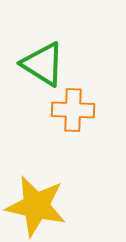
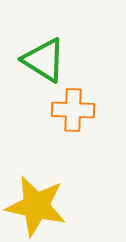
green triangle: moved 1 px right, 4 px up
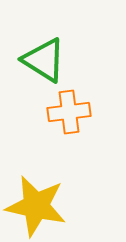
orange cross: moved 4 px left, 2 px down; rotated 9 degrees counterclockwise
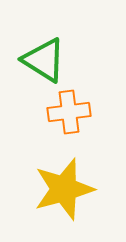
yellow star: moved 28 px right, 17 px up; rotated 28 degrees counterclockwise
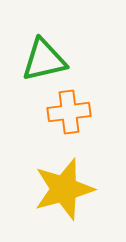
green triangle: rotated 45 degrees counterclockwise
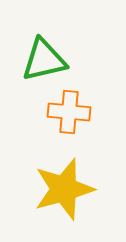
orange cross: rotated 12 degrees clockwise
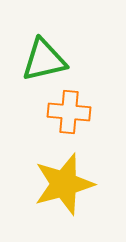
yellow star: moved 5 px up
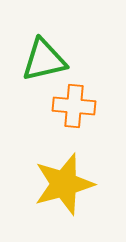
orange cross: moved 5 px right, 6 px up
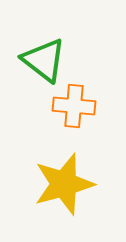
green triangle: rotated 51 degrees clockwise
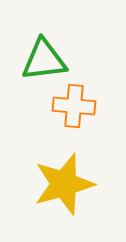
green triangle: rotated 45 degrees counterclockwise
